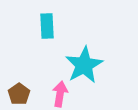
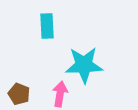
cyan star: rotated 27 degrees clockwise
brown pentagon: rotated 15 degrees counterclockwise
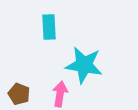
cyan rectangle: moved 2 px right, 1 px down
cyan star: rotated 12 degrees clockwise
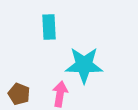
cyan star: rotated 9 degrees counterclockwise
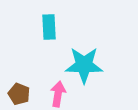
pink arrow: moved 2 px left
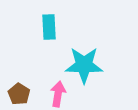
brown pentagon: rotated 10 degrees clockwise
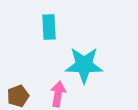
brown pentagon: moved 1 px left, 2 px down; rotated 20 degrees clockwise
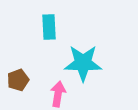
cyan star: moved 1 px left, 2 px up
brown pentagon: moved 16 px up
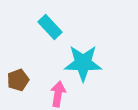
cyan rectangle: moved 1 px right; rotated 40 degrees counterclockwise
